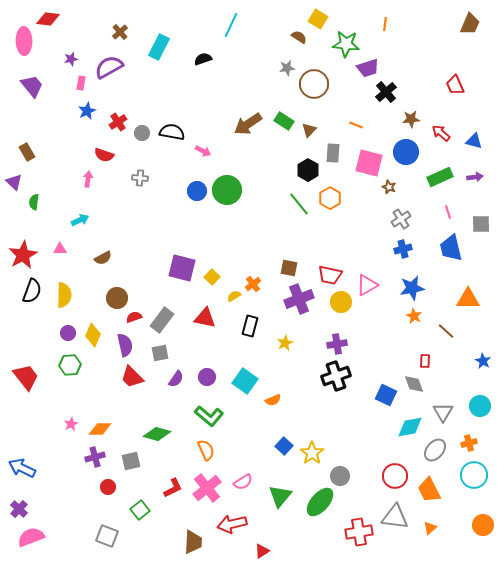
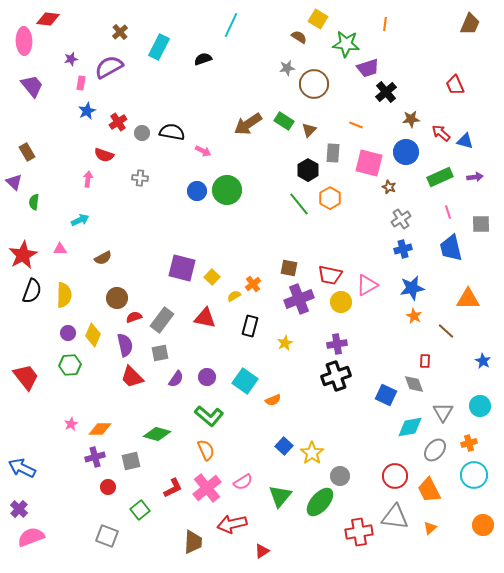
blue triangle at (474, 141): moved 9 px left
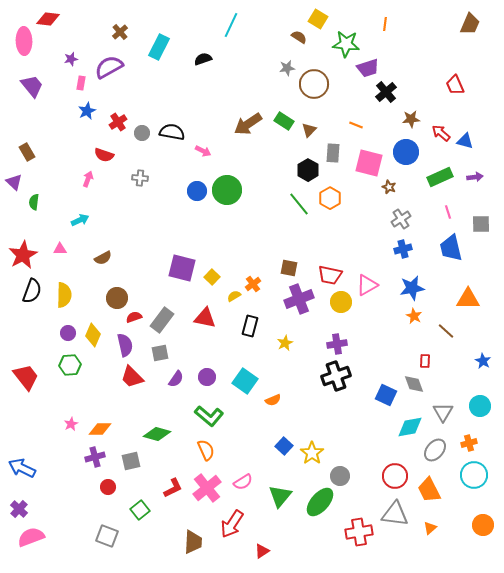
pink arrow at (88, 179): rotated 14 degrees clockwise
gray triangle at (395, 517): moved 3 px up
red arrow at (232, 524): rotated 44 degrees counterclockwise
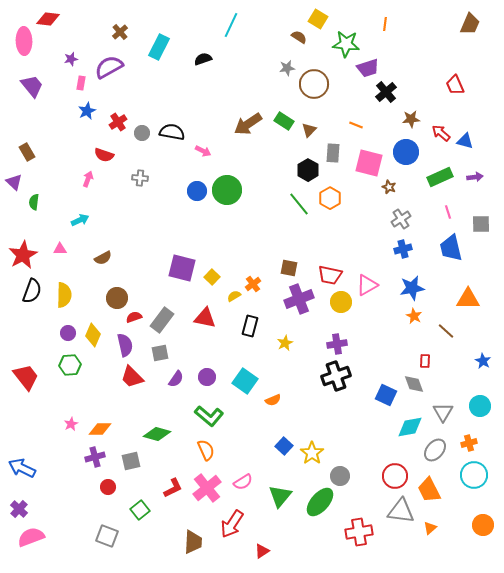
gray triangle at (395, 514): moved 6 px right, 3 px up
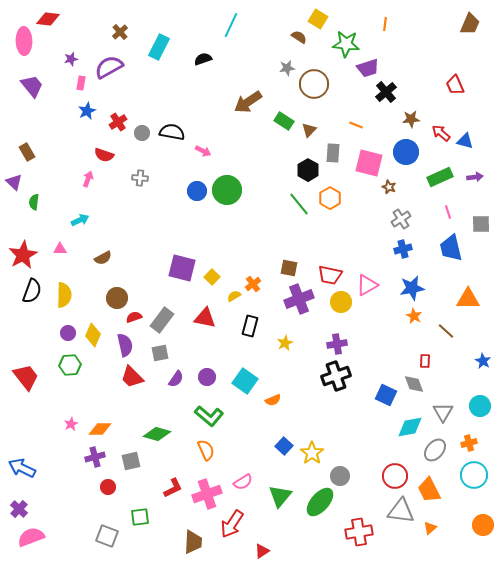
brown arrow at (248, 124): moved 22 px up
pink cross at (207, 488): moved 6 px down; rotated 20 degrees clockwise
green square at (140, 510): moved 7 px down; rotated 30 degrees clockwise
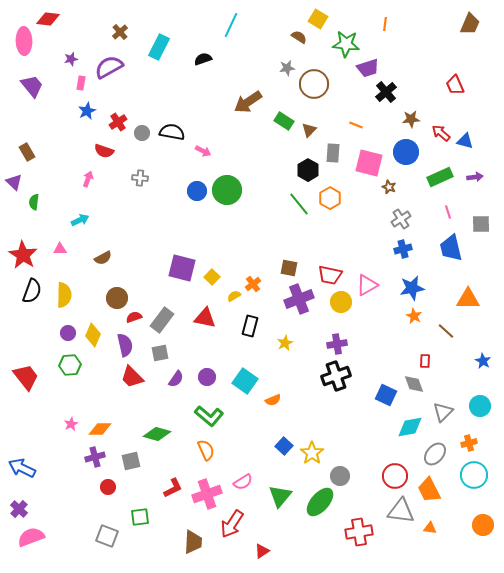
red semicircle at (104, 155): moved 4 px up
red star at (23, 255): rotated 12 degrees counterclockwise
gray triangle at (443, 412): rotated 15 degrees clockwise
gray ellipse at (435, 450): moved 4 px down
orange triangle at (430, 528): rotated 48 degrees clockwise
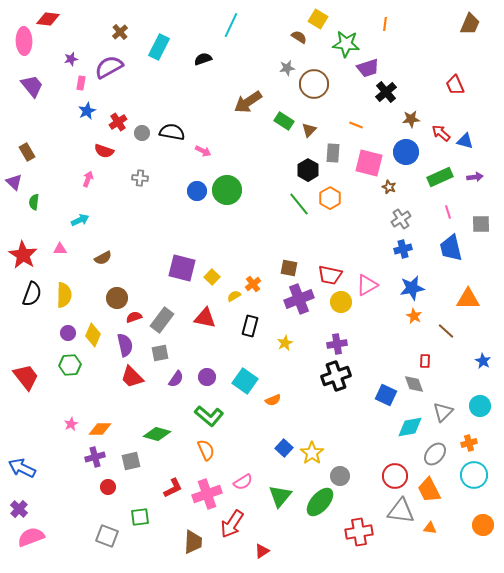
black semicircle at (32, 291): moved 3 px down
blue square at (284, 446): moved 2 px down
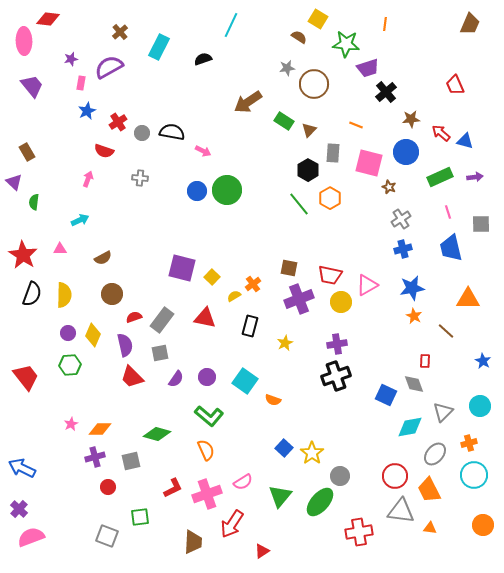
brown circle at (117, 298): moved 5 px left, 4 px up
orange semicircle at (273, 400): rotated 42 degrees clockwise
